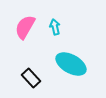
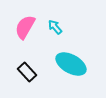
cyan arrow: rotated 28 degrees counterclockwise
black rectangle: moved 4 px left, 6 px up
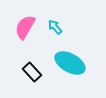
cyan ellipse: moved 1 px left, 1 px up
black rectangle: moved 5 px right
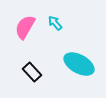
cyan arrow: moved 4 px up
cyan ellipse: moved 9 px right, 1 px down
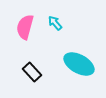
pink semicircle: rotated 15 degrees counterclockwise
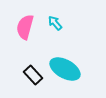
cyan ellipse: moved 14 px left, 5 px down
black rectangle: moved 1 px right, 3 px down
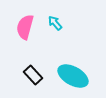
cyan ellipse: moved 8 px right, 7 px down
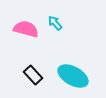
pink semicircle: moved 1 px right, 2 px down; rotated 90 degrees clockwise
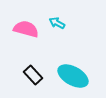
cyan arrow: moved 2 px right; rotated 21 degrees counterclockwise
